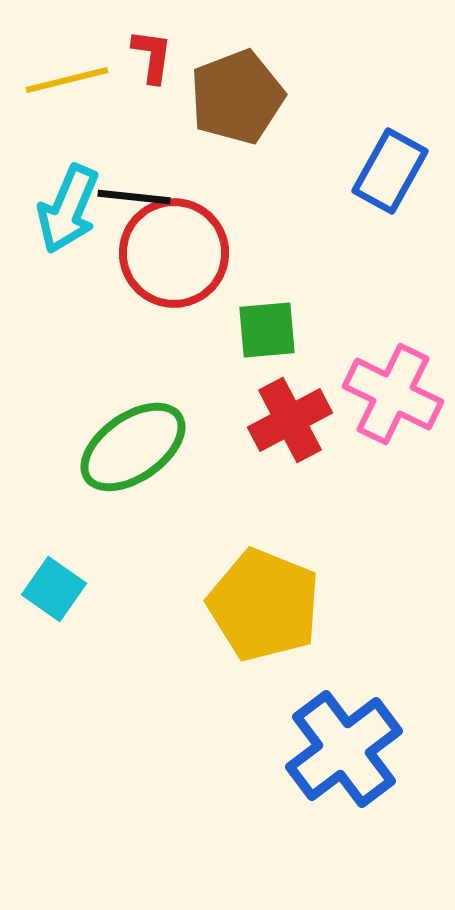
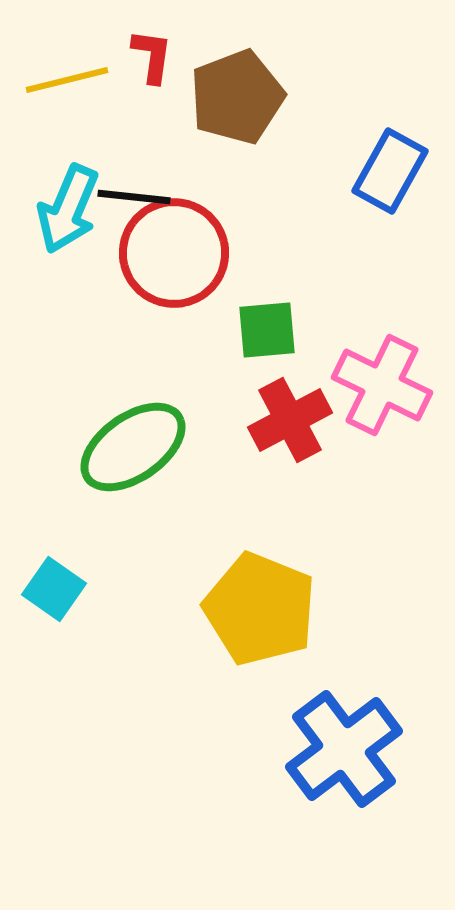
pink cross: moved 11 px left, 9 px up
yellow pentagon: moved 4 px left, 4 px down
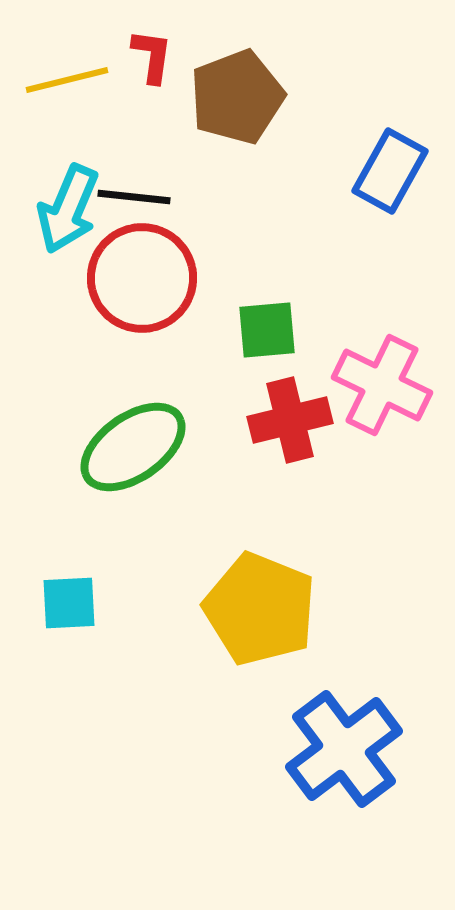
red circle: moved 32 px left, 25 px down
red cross: rotated 14 degrees clockwise
cyan square: moved 15 px right, 14 px down; rotated 38 degrees counterclockwise
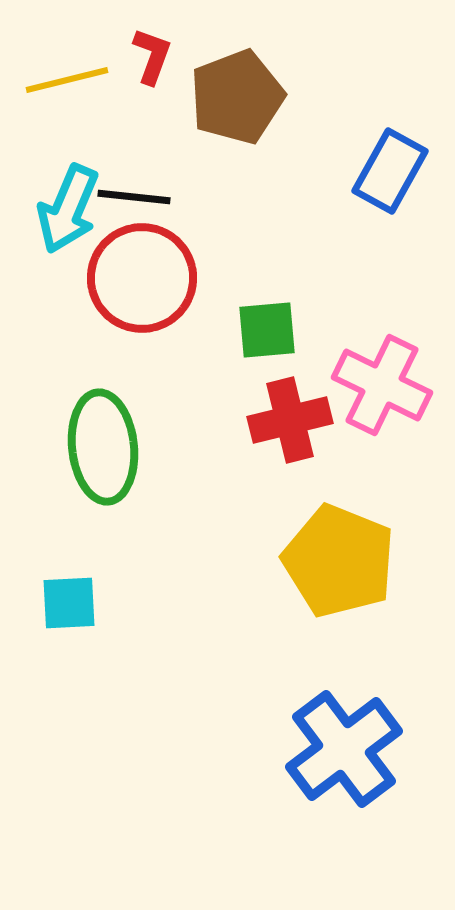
red L-shape: rotated 12 degrees clockwise
green ellipse: moved 30 px left; rotated 61 degrees counterclockwise
yellow pentagon: moved 79 px right, 48 px up
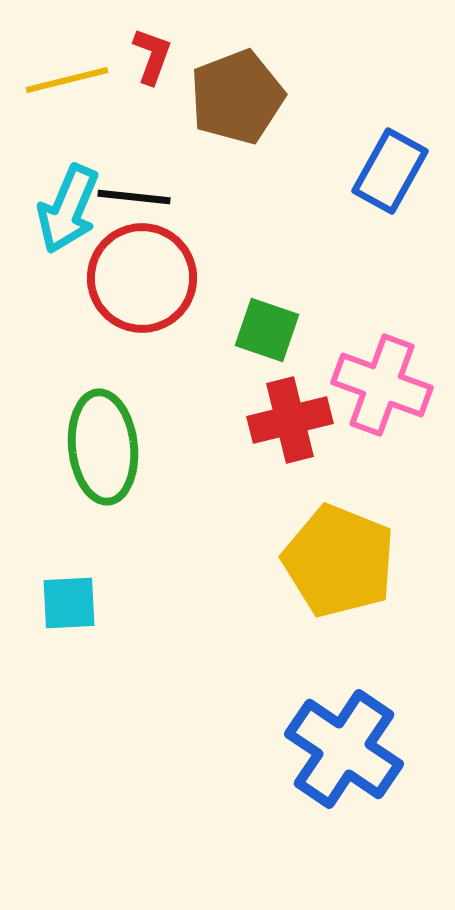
green square: rotated 24 degrees clockwise
pink cross: rotated 6 degrees counterclockwise
blue cross: rotated 19 degrees counterclockwise
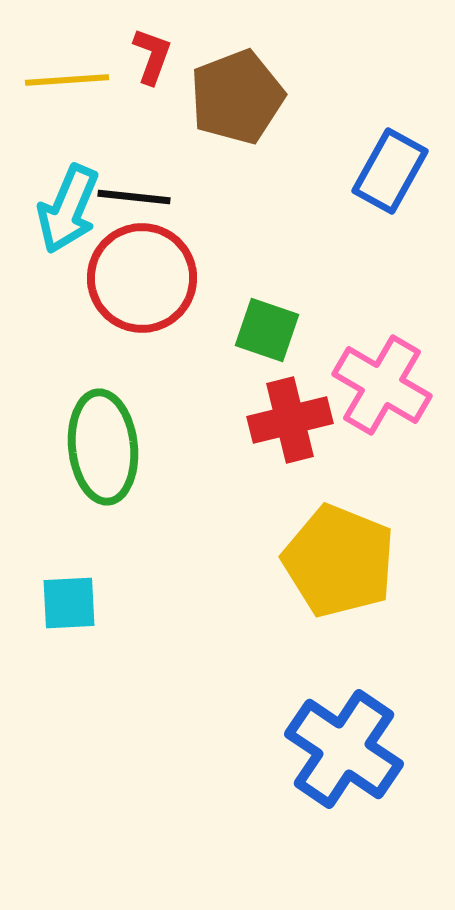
yellow line: rotated 10 degrees clockwise
pink cross: rotated 10 degrees clockwise
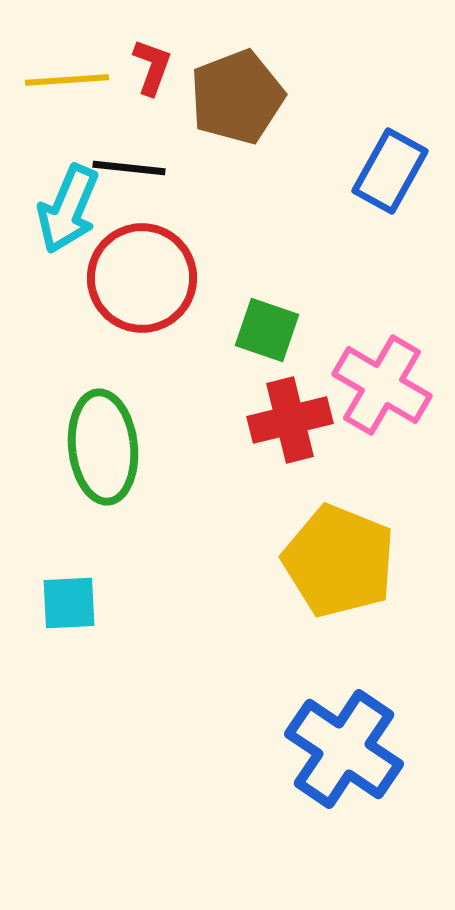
red L-shape: moved 11 px down
black line: moved 5 px left, 29 px up
